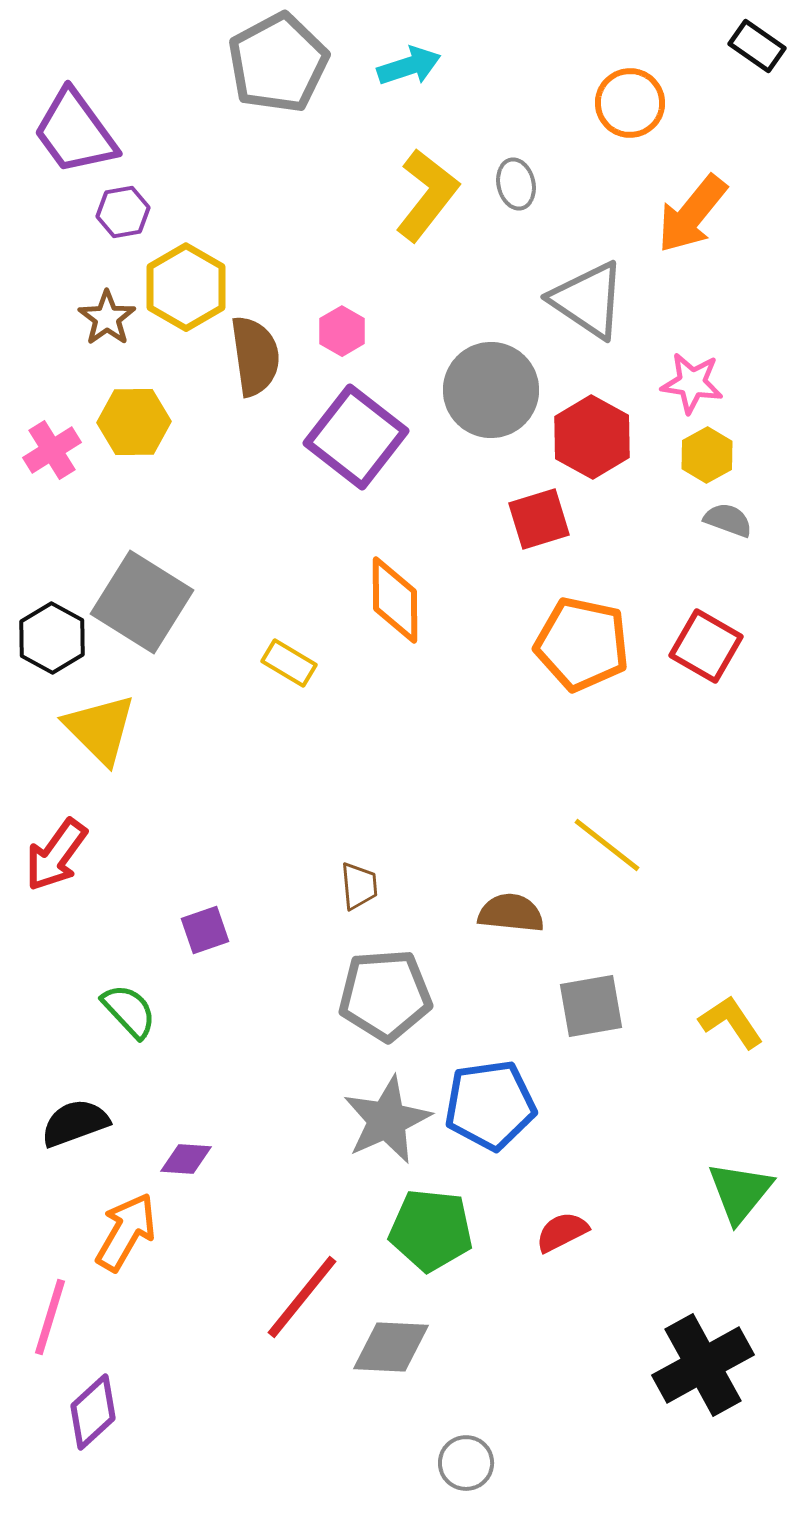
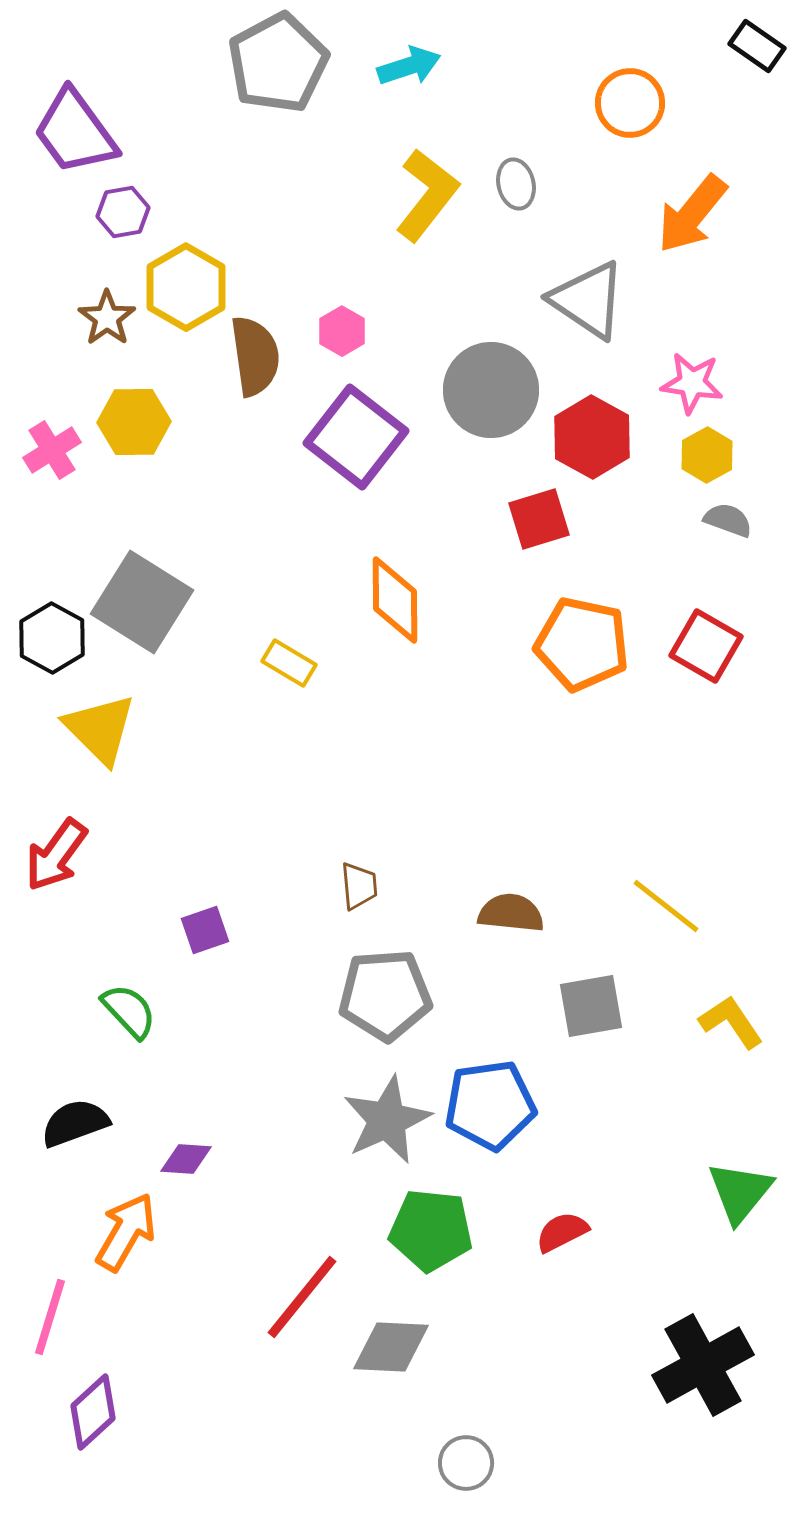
yellow line at (607, 845): moved 59 px right, 61 px down
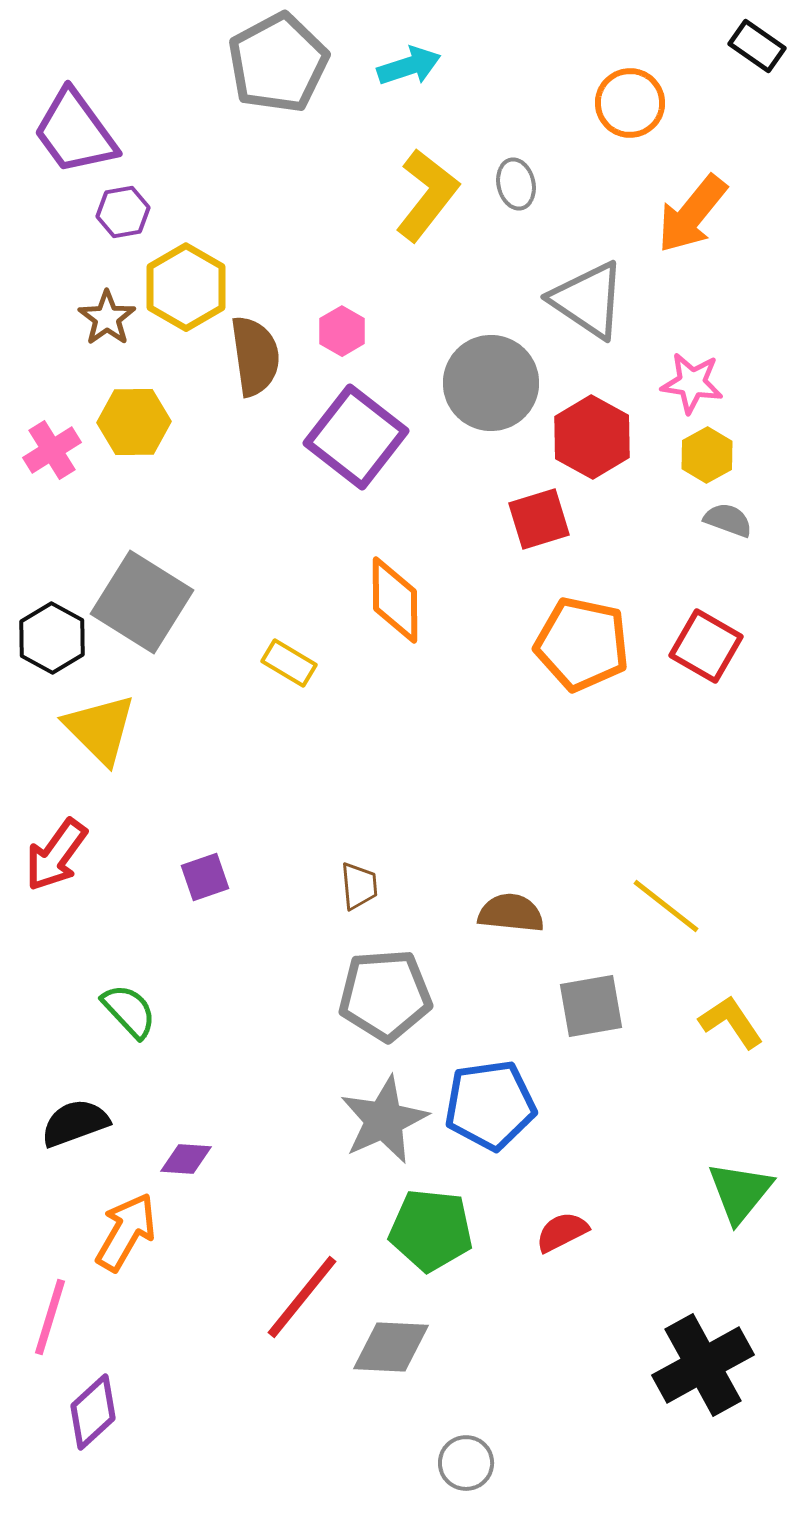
gray circle at (491, 390): moved 7 px up
purple square at (205, 930): moved 53 px up
gray star at (387, 1120): moved 3 px left
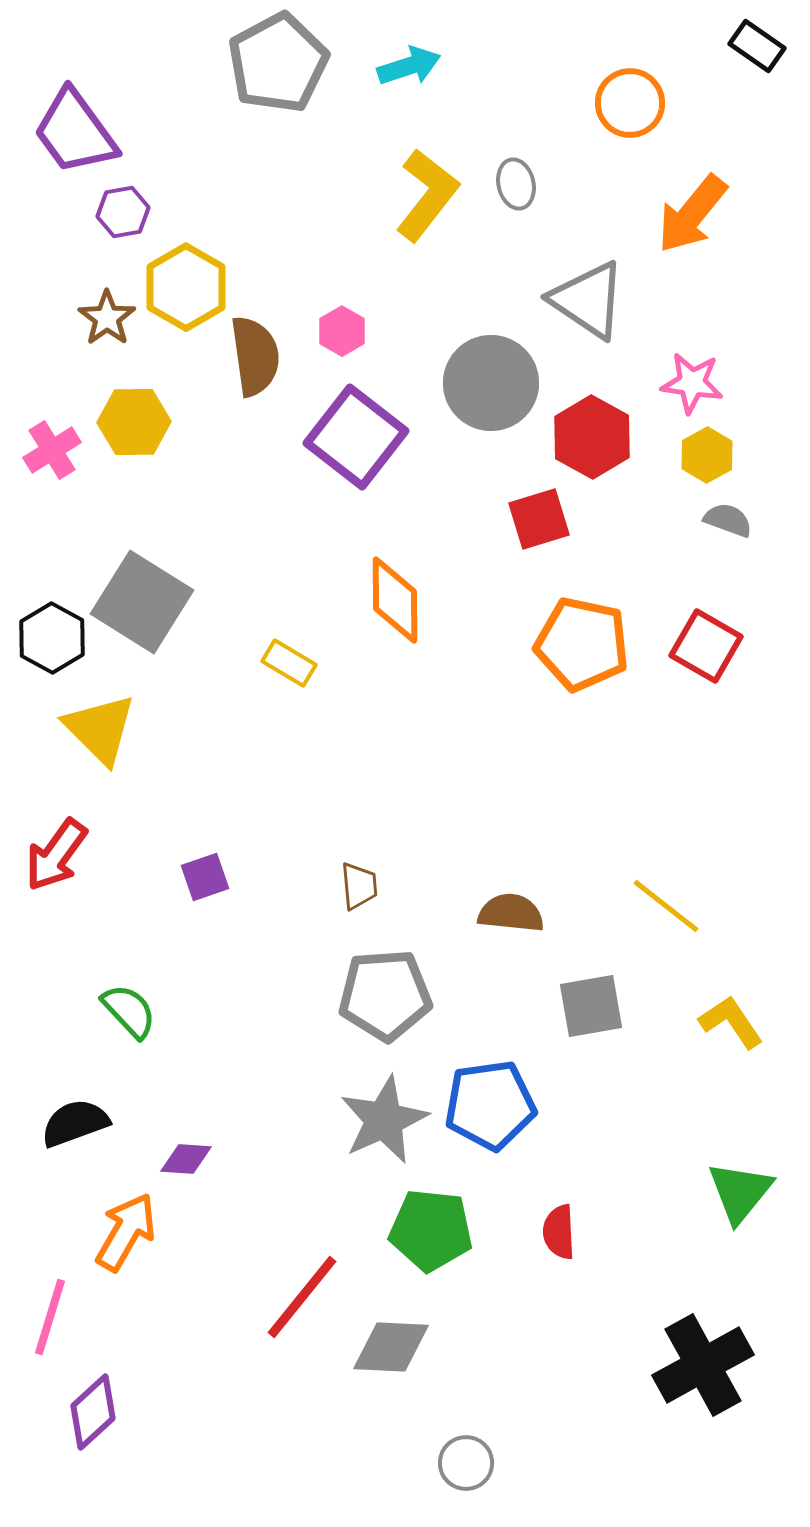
red semicircle at (562, 1232): moved 3 px left; rotated 66 degrees counterclockwise
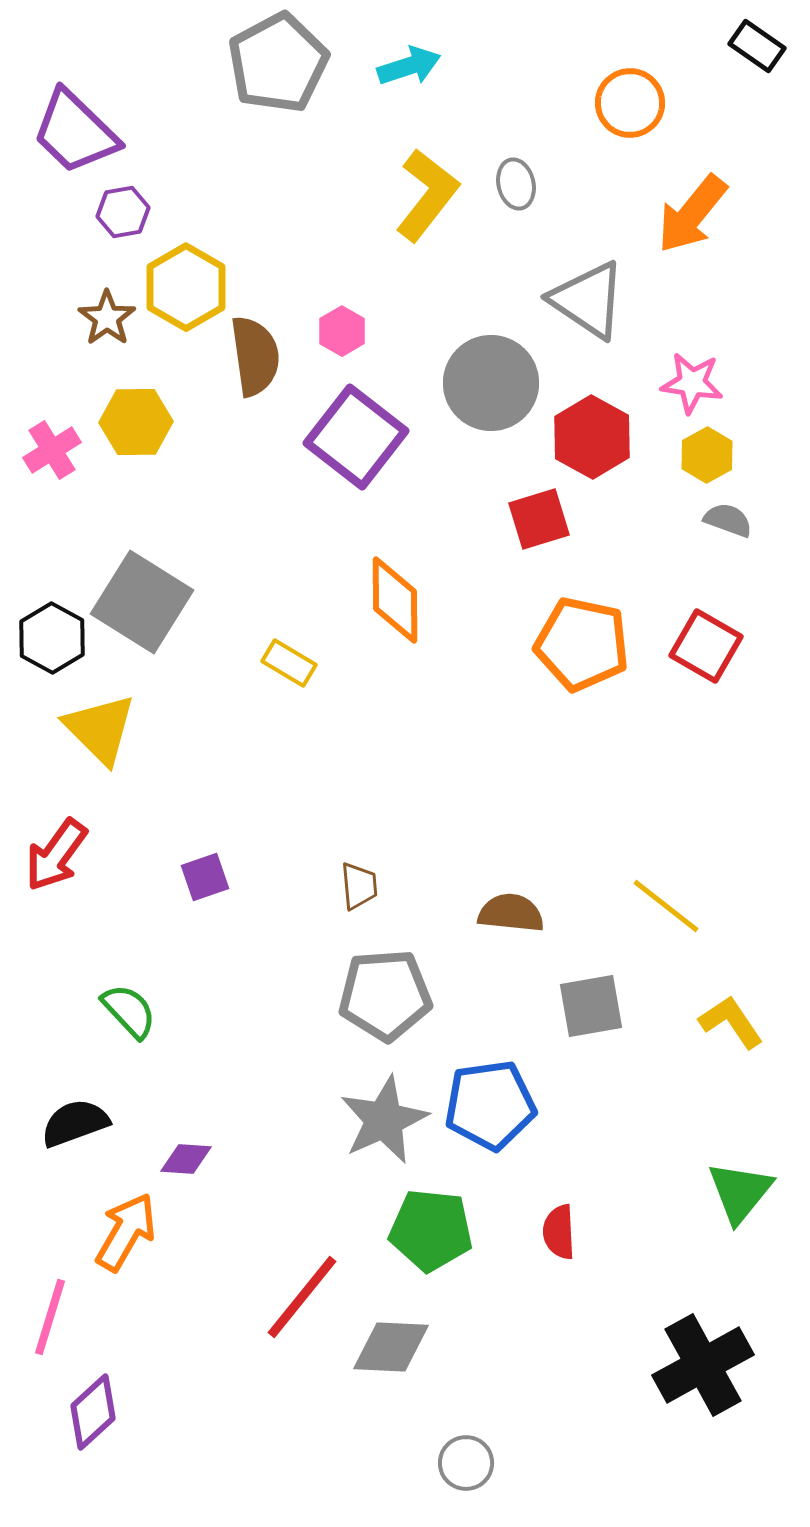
purple trapezoid at (75, 132): rotated 10 degrees counterclockwise
yellow hexagon at (134, 422): moved 2 px right
